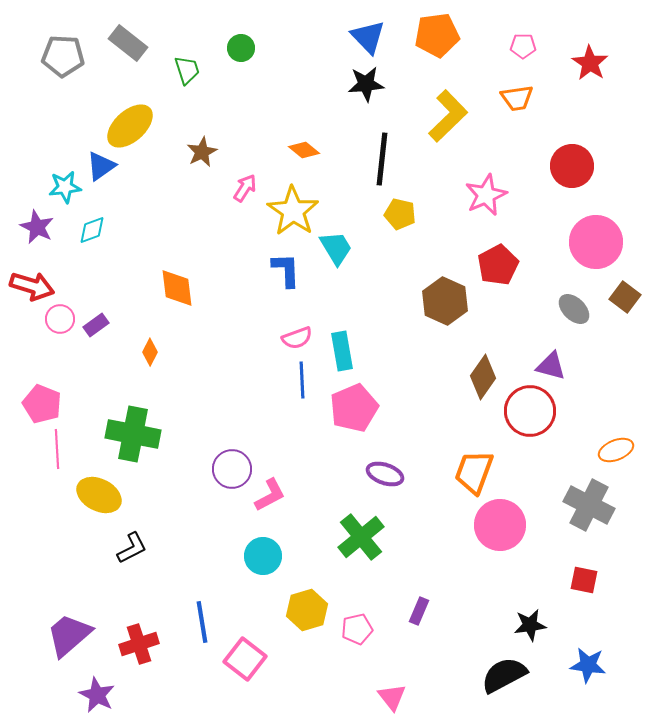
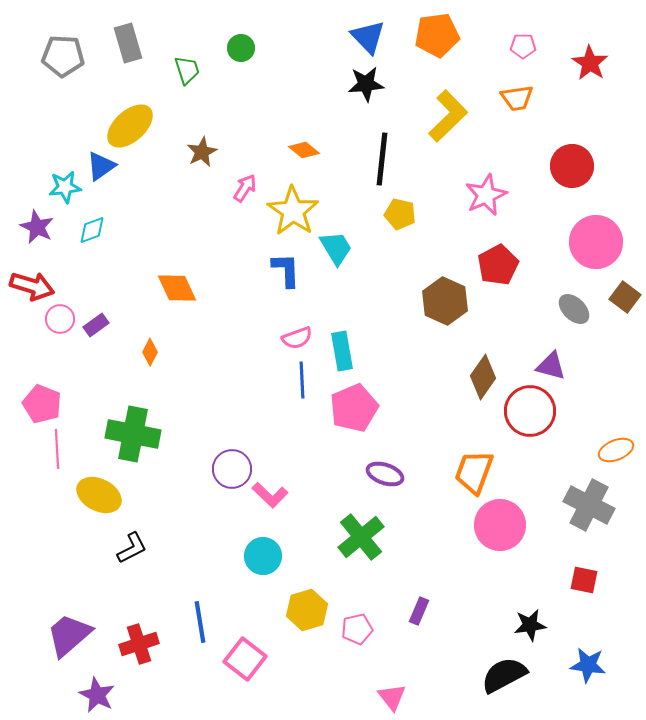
gray rectangle at (128, 43): rotated 36 degrees clockwise
orange diamond at (177, 288): rotated 18 degrees counterclockwise
pink L-shape at (270, 495): rotated 72 degrees clockwise
blue line at (202, 622): moved 2 px left
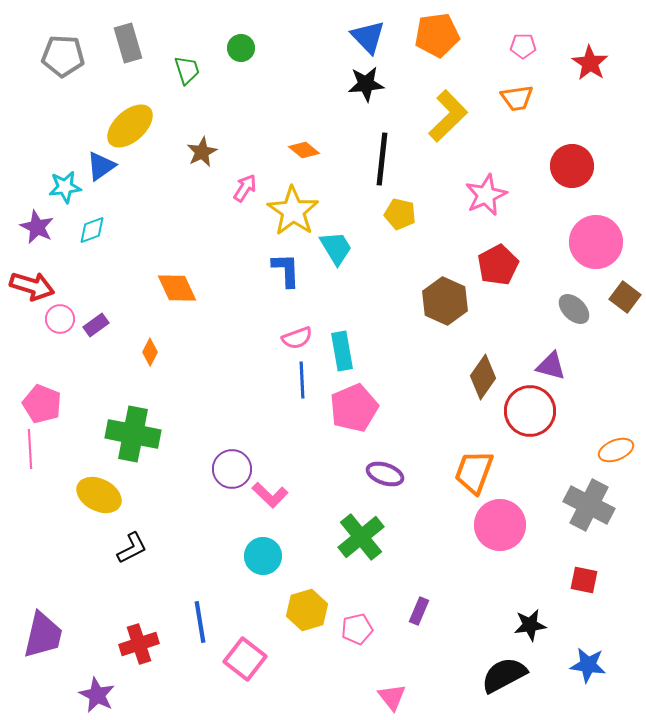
pink line at (57, 449): moved 27 px left
purple trapezoid at (69, 635): moved 26 px left; rotated 144 degrees clockwise
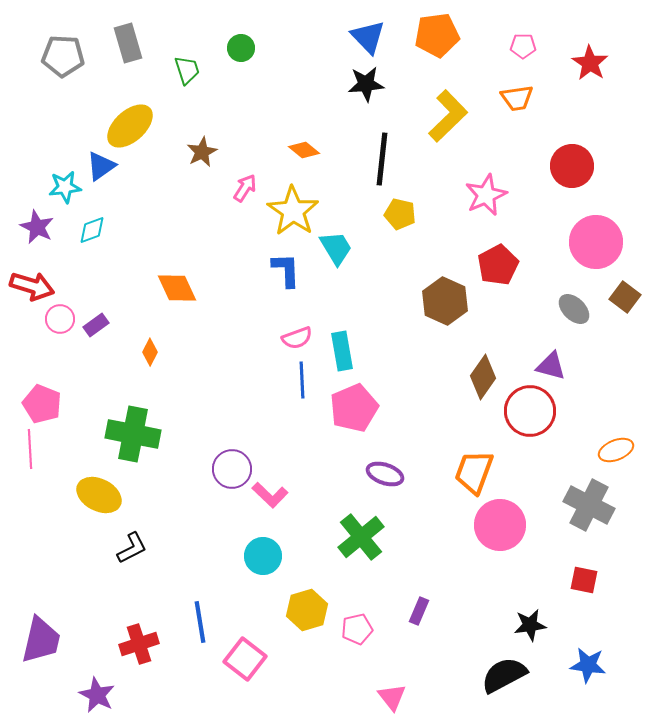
purple trapezoid at (43, 635): moved 2 px left, 5 px down
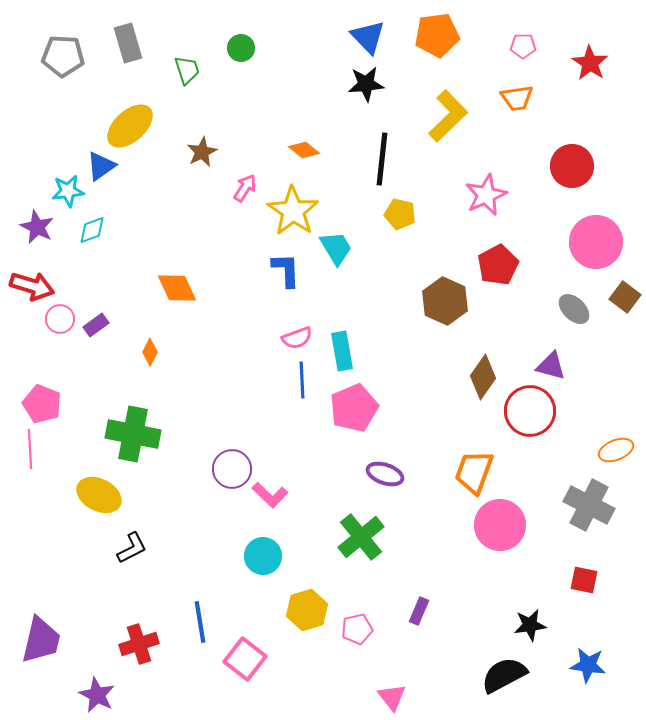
cyan star at (65, 187): moved 3 px right, 4 px down
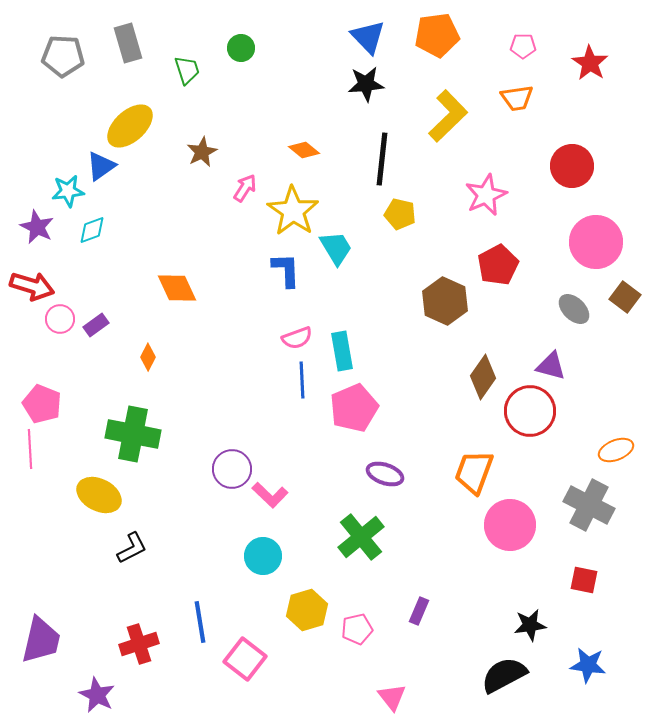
orange diamond at (150, 352): moved 2 px left, 5 px down
pink circle at (500, 525): moved 10 px right
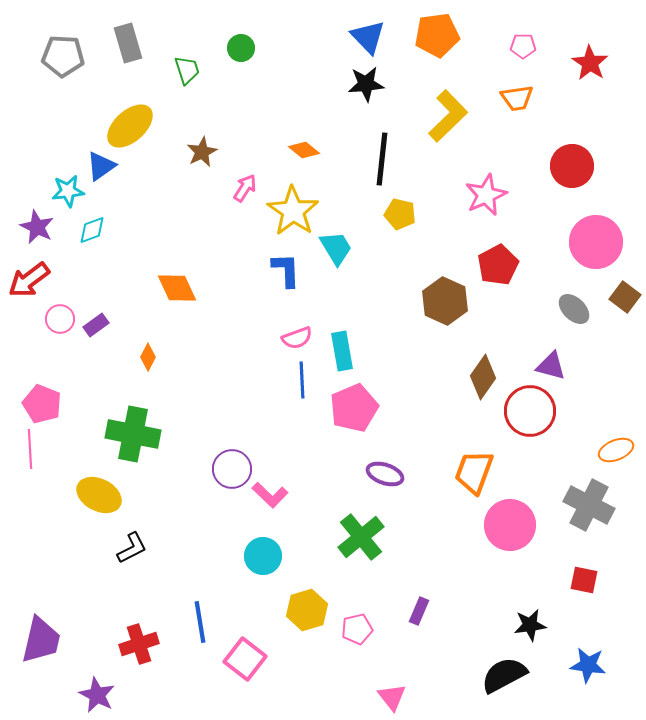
red arrow at (32, 286): moved 3 px left, 6 px up; rotated 126 degrees clockwise
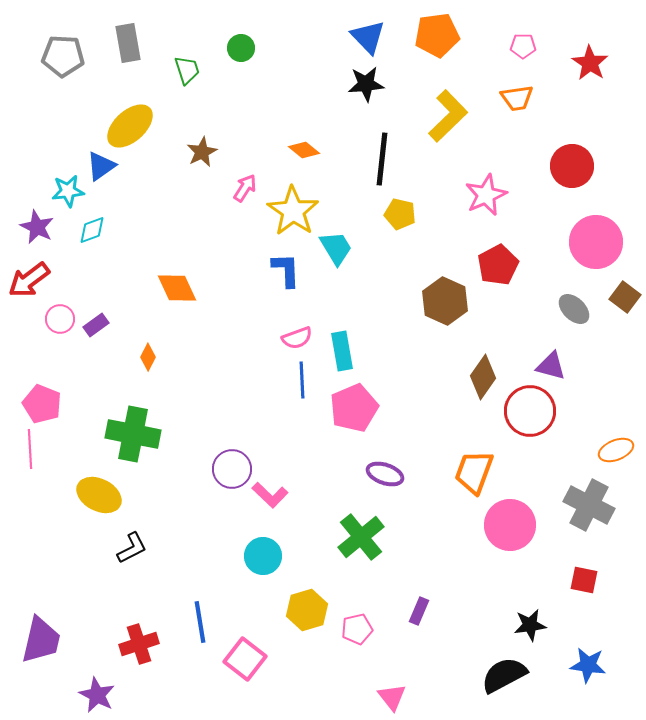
gray rectangle at (128, 43): rotated 6 degrees clockwise
